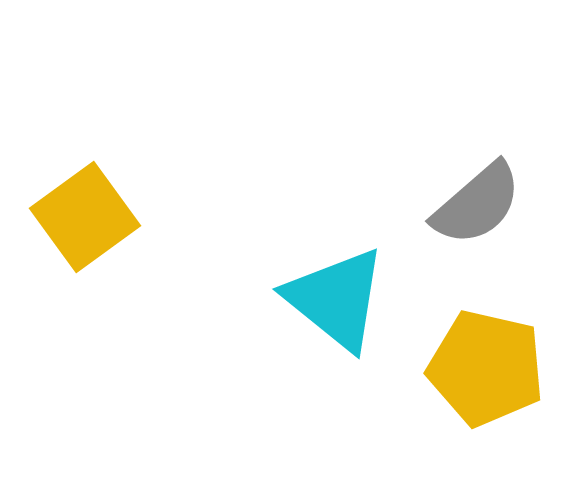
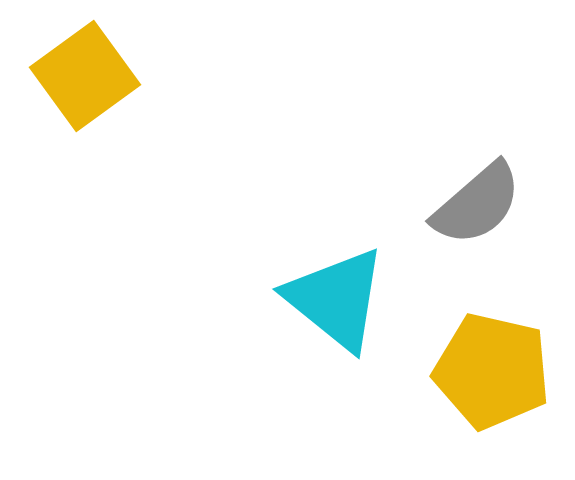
yellow square: moved 141 px up
yellow pentagon: moved 6 px right, 3 px down
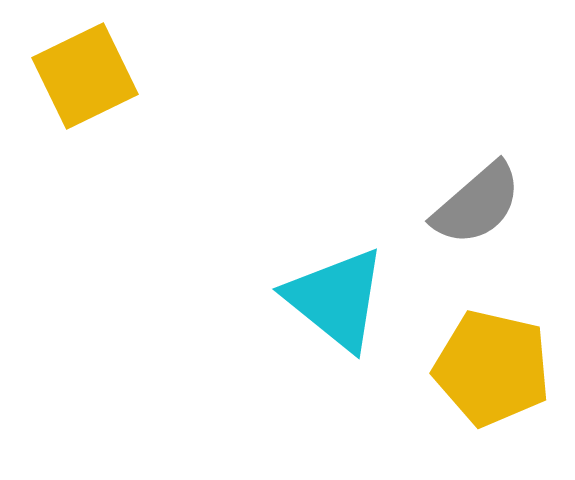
yellow square: rotated 10 degrees clockwise
yellow pentagon: moved 3 px up
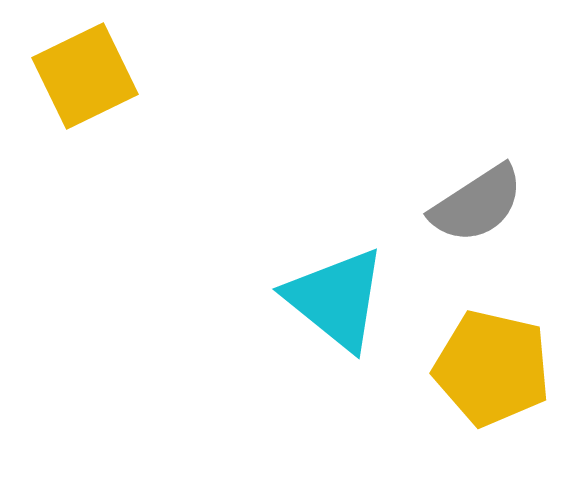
gray semicircle: rotated 8 degrees clockwise
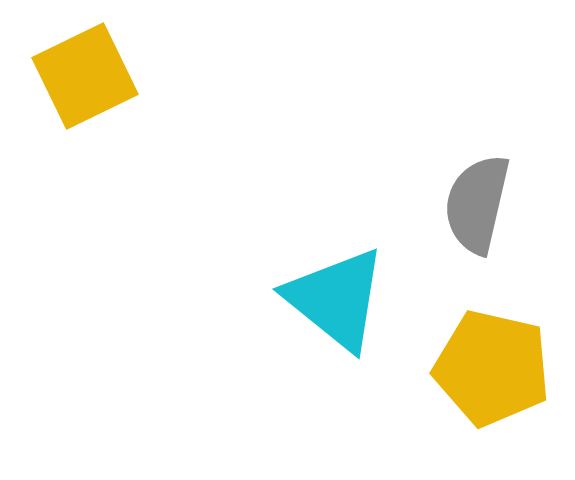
gray semicircle: rotated 136 degrees clockwise
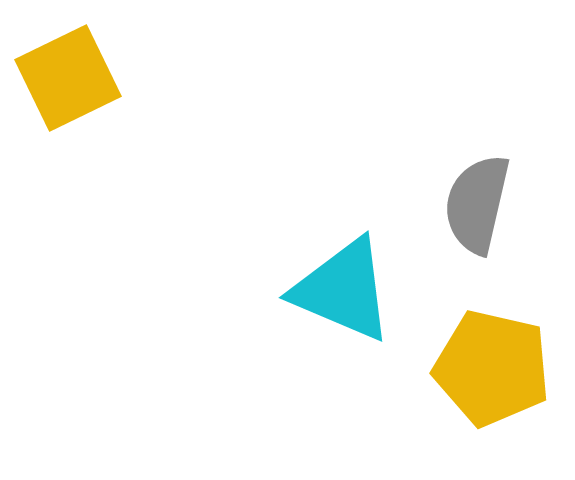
yellow square: moved 17 px left, 2 px down
cyan triangle: moved 7 px right, 9 px up; rotated 16 degrees counterclockwise
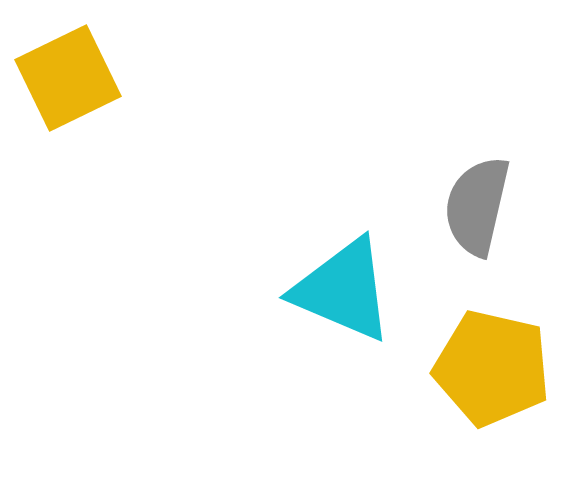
gray semicircle: moved 2 px down
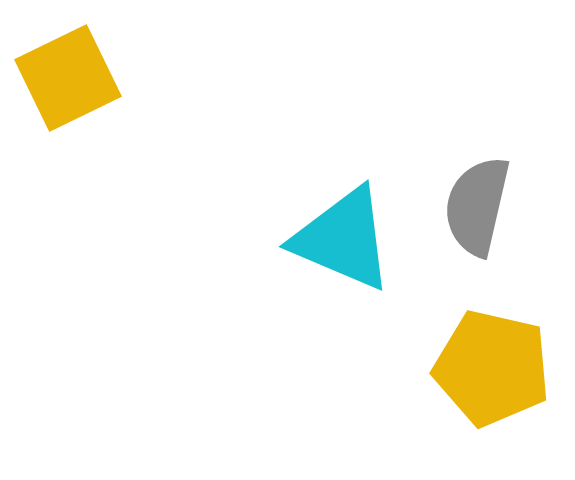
cyan triangle: moved 51 px up
